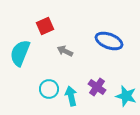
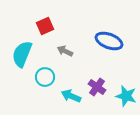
cyan semicircle: moved 2 px right, 1 px down
cyan circle: moved 4 px left, 12 px up
cyan arrow: rotated 54 degrees counterclockwise
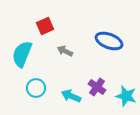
cyan circle: moved 9 px left, 11 px down
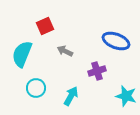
blue ellipse: moved 7 px right
purple cross: moved 16 px up; rotated 36 degrees clockwise
cyan arrow: rotated 96 degrees clockwise
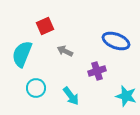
cyan arrow: rotated 114 degrees clockwise
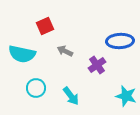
blue ellipse: moved 4 px right; rotated 24 degrees counterclockwise
cyan semicircle: rotated 100 degrees counterclockwise
purple cross: moved 6 px up; rotated 18 degrees counterclockwise
